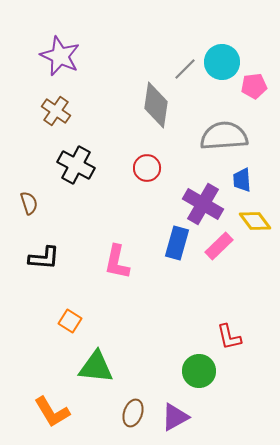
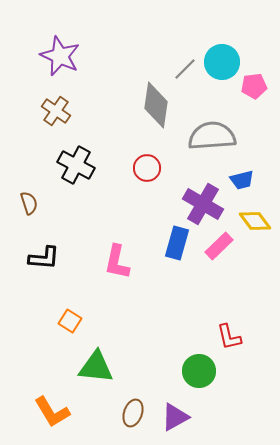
gray semicircle: moved 12 px left
blue trapezoid: rotated 100 degrees counterclockwise
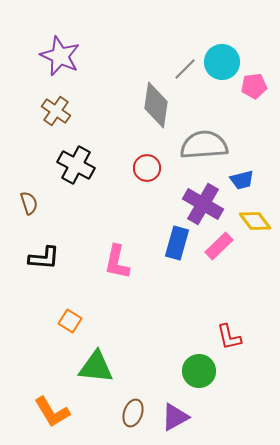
gray semicircle: moved 8 px left, 9 px down
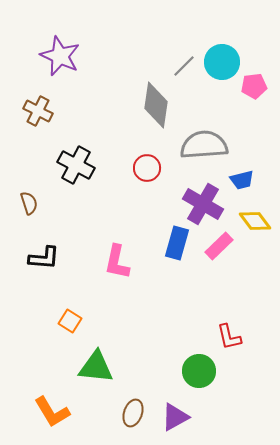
gray line: moved 1 px left, 3 px up
brown cross: moved 18 px left; rotated 8 degrees counterclockwise
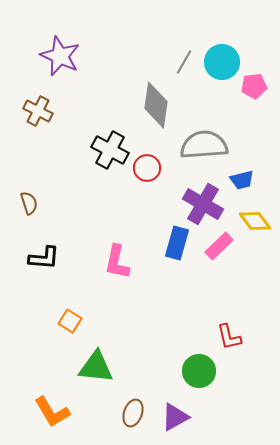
gray line: moved 4 px up; rotated 15 degrees counterclockwise
black cross: moved 34 px right, 15 px up
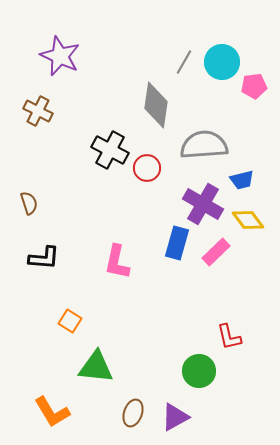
yellow diamond: moved 7 px left, 1 px up
pink rectangle: moved 3 px left, 6 px down
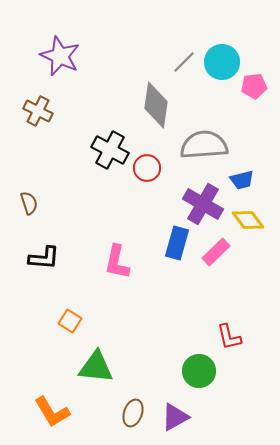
gray line: rotated 15 degrees clockwise
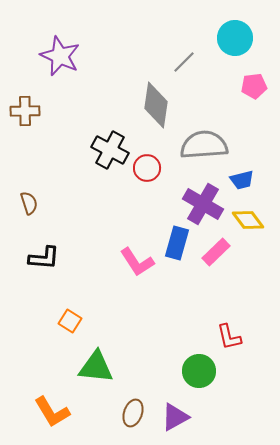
cyan circle: moved 13 px right, 24 px up
brown cross: moved 13 px left; rotated 28 degrees counterclockwise
pink L-shape: moved 20 px right; rotated 45 degrees counterclockwise
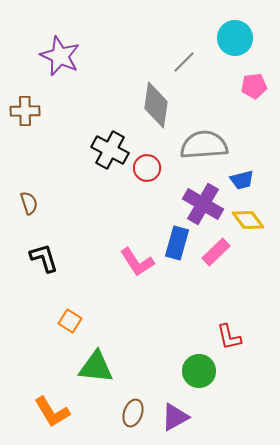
black L-shape: rotated 112 degrees counterclockwise
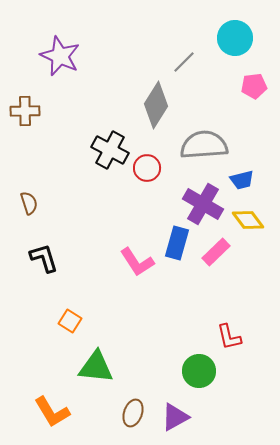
gray diamond: rotated 24 degrees clockwise
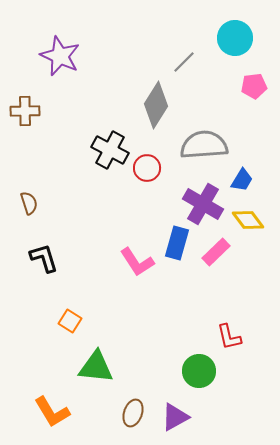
blue trapezoid: rotated 45 degrees counterclockwise
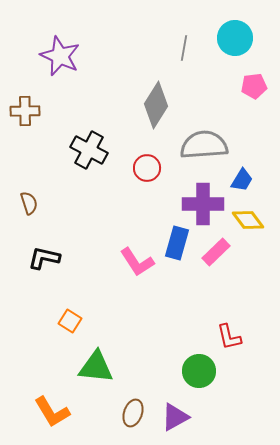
gray line: moved 14 px up; rotated 35 degrees counterclockwise
black cross: moved 21 px left
purple cross: rotated 30 degrees counterclockwise
black L-shape: rotated 60 degrees counterclockwise
